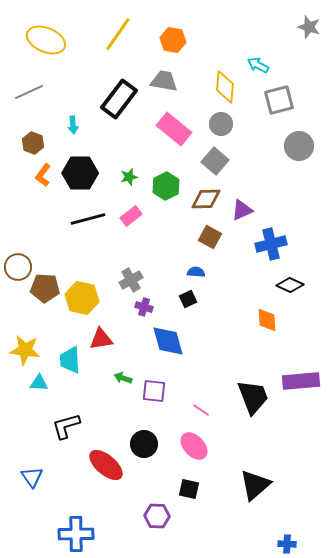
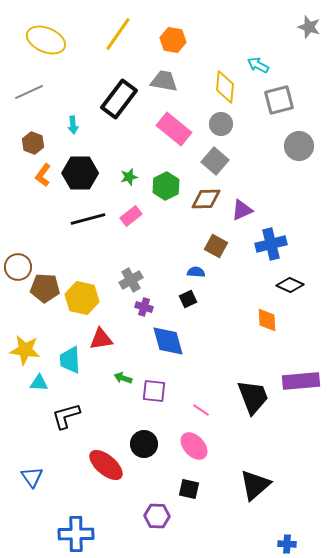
brown square at (210, 237): moved 6 px right, 9 px down
black L-shape at (66, 426): moved 10 px up
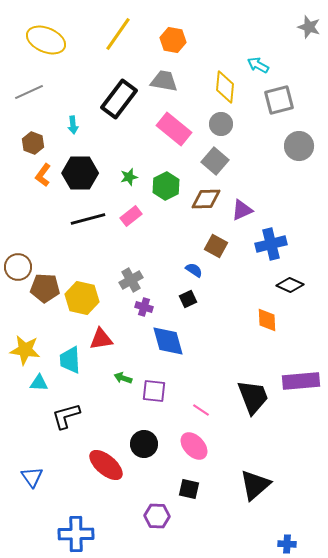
blue semicircle at (196, 272): moved 2 px left, 2 px up; rotated 30 degrees clockwise
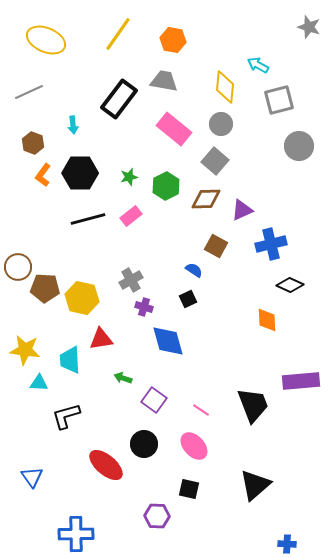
purple square at (154, 391): moved 9 px down; rotated 30 degrees clockwise
black trapezoid at (253, 397): moved 8 px down
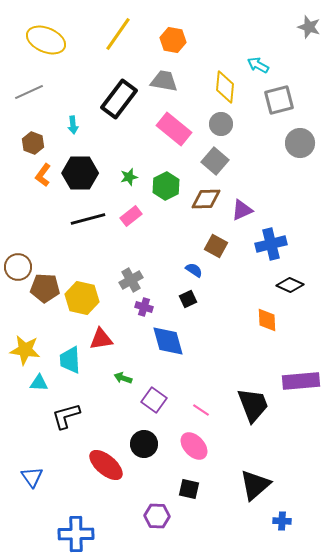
gray circle at (299, 146): moved 1 px right, 3 px up
blue cross at (287, 544): moved 5 px left, 23 px up
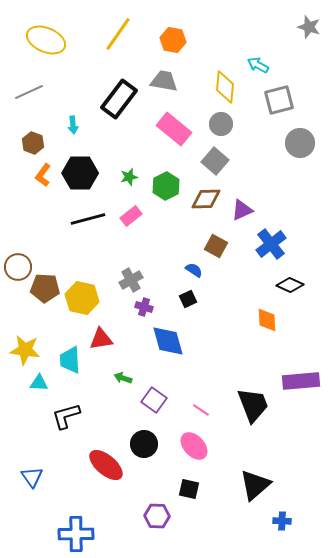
blue cross at (271, 244): rotated 24 degrees counterclockwise
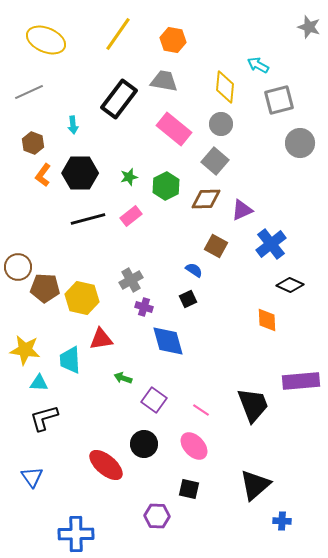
black L-shape at (66, 416): moved 22 px left, 2 px down
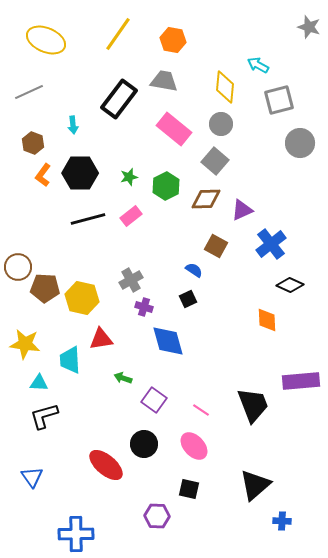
yellow star at (25, 350): moved 6 px up
black L-shape at (44, 418): moved 2 px up
